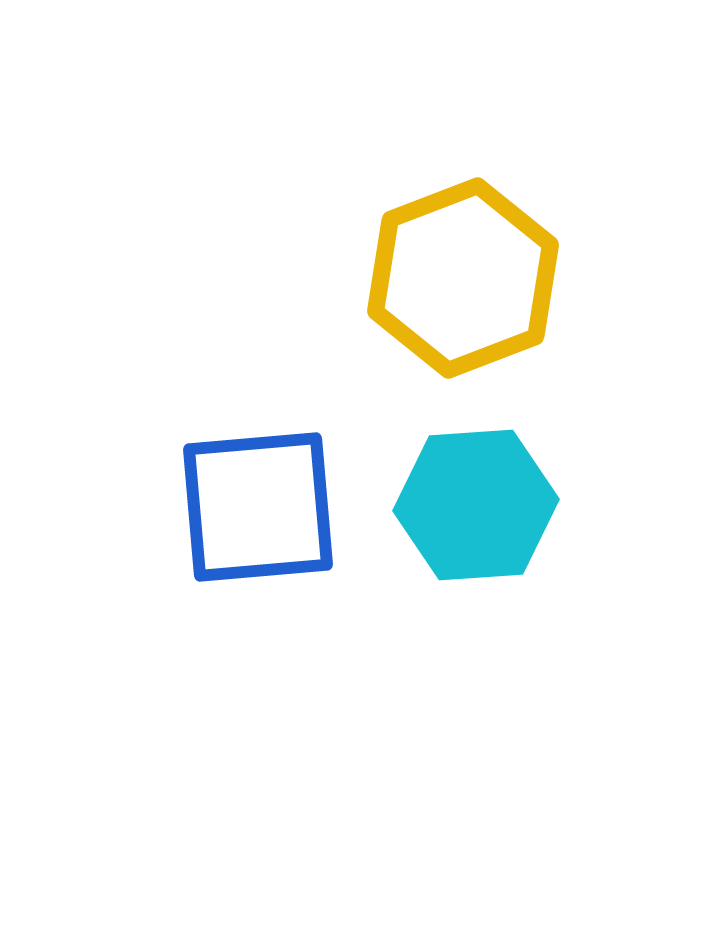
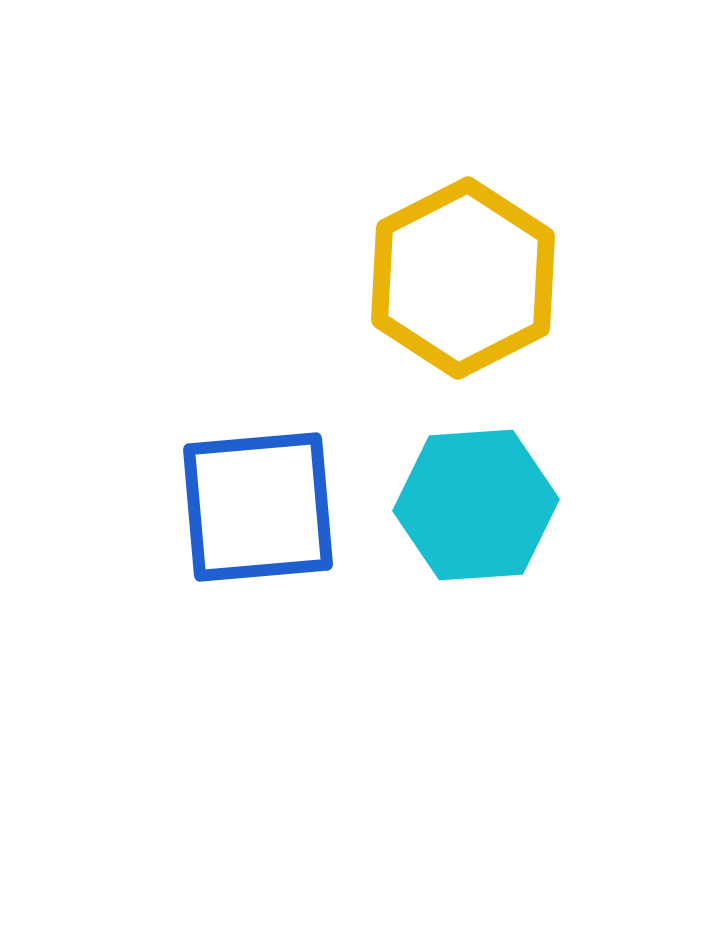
yellow hexagon: rotated 6 degrees counterclockwise
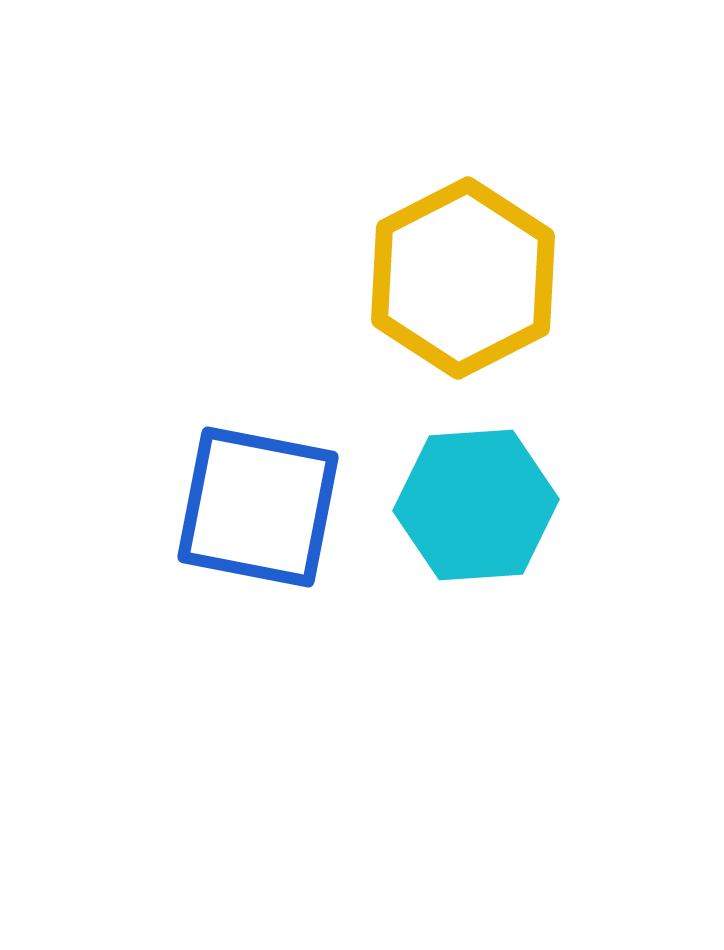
blue square: rotated 16 degrees clockwise
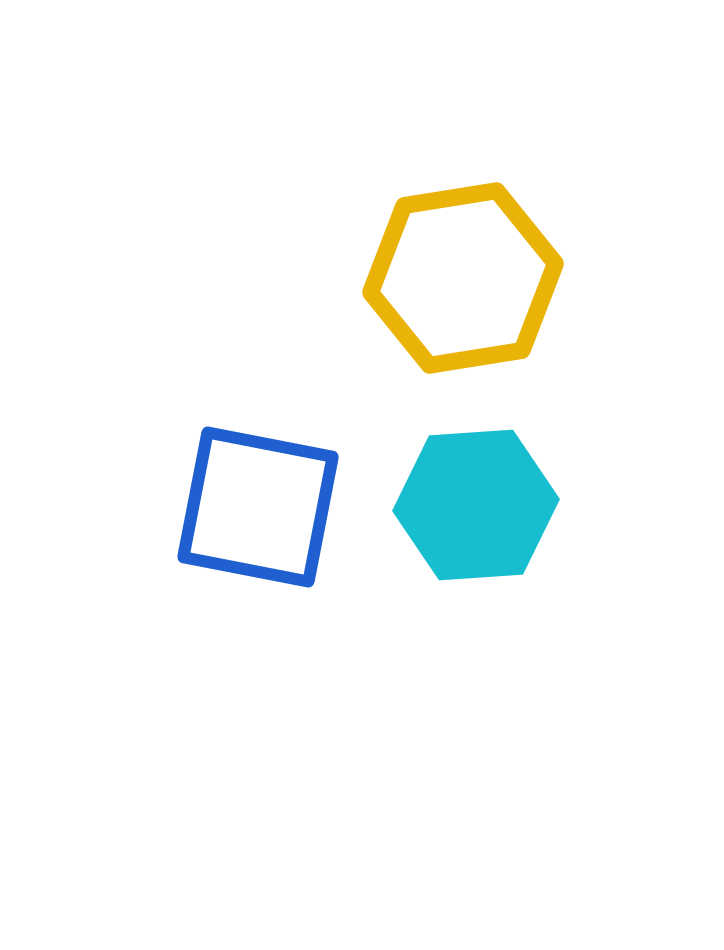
yellow hexagon: rotated 18 degrees clockwise
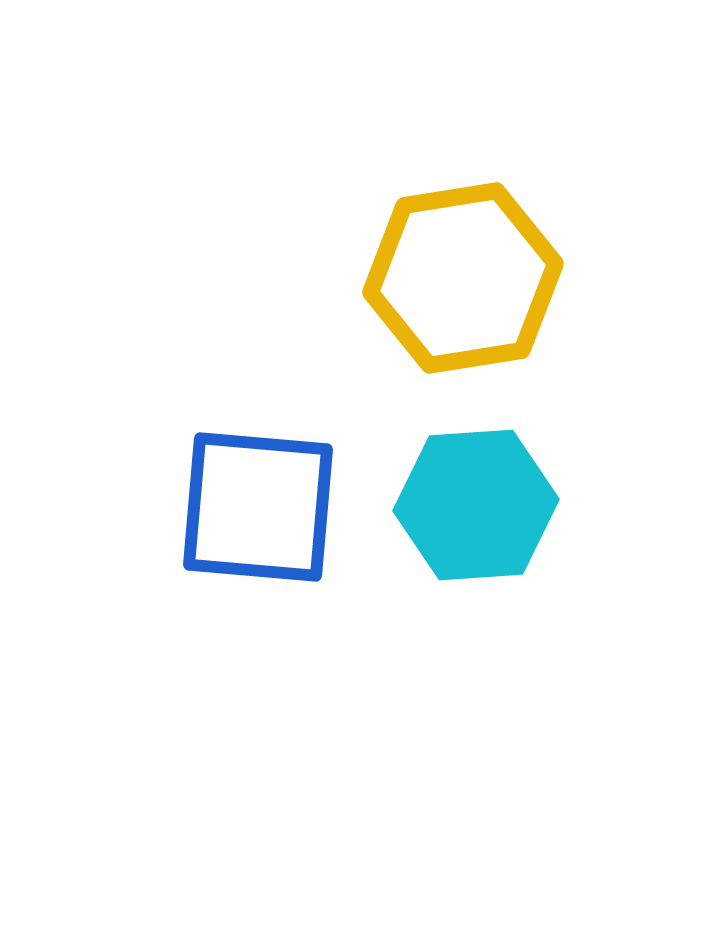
blue square: rotated 6 degrees counterclockwise
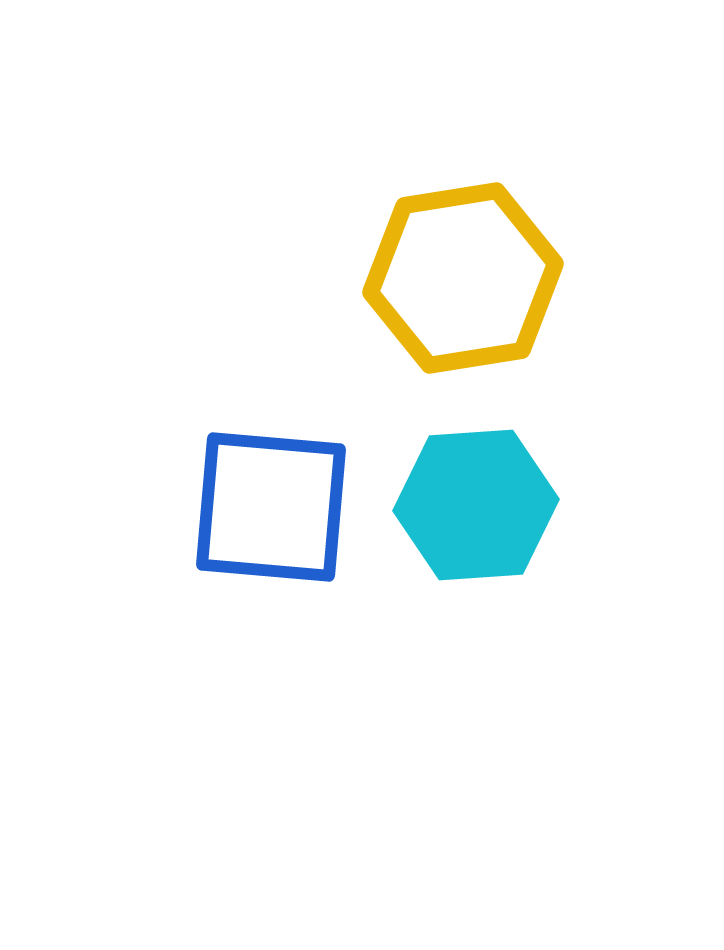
blue square: moved 13 px right
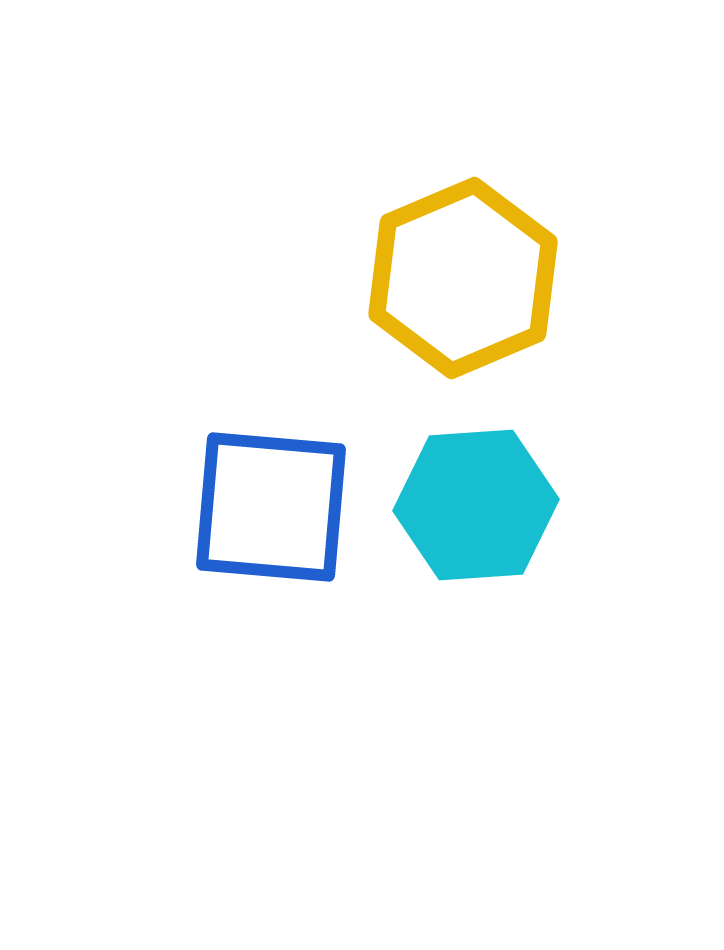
yellow hexagon: rotated 14 degrees counterclockwise
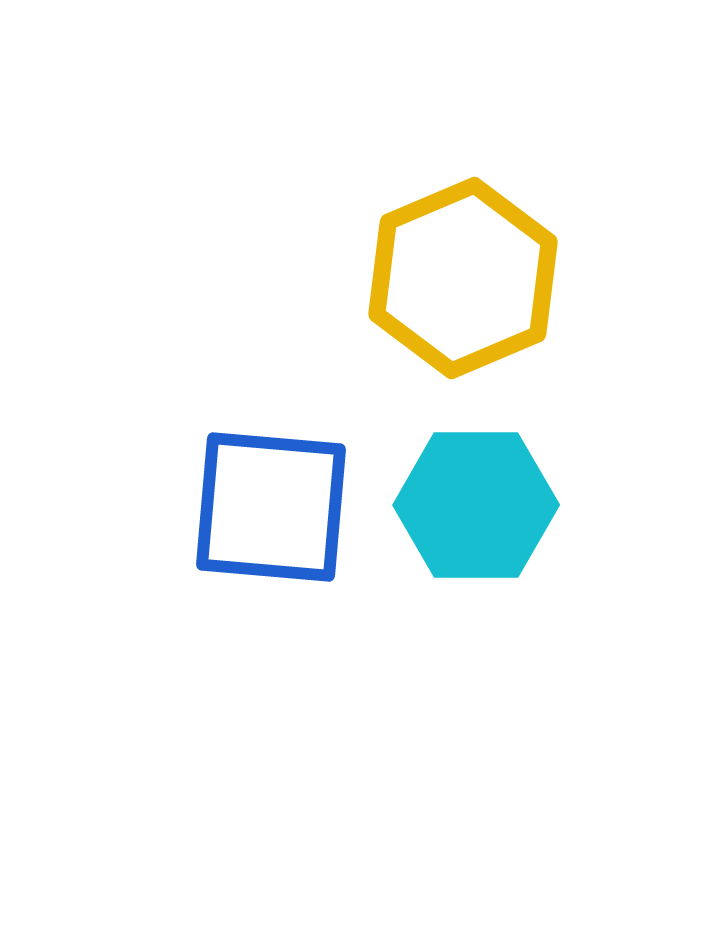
cyan hexagon: rotated 4 degrees clockwise
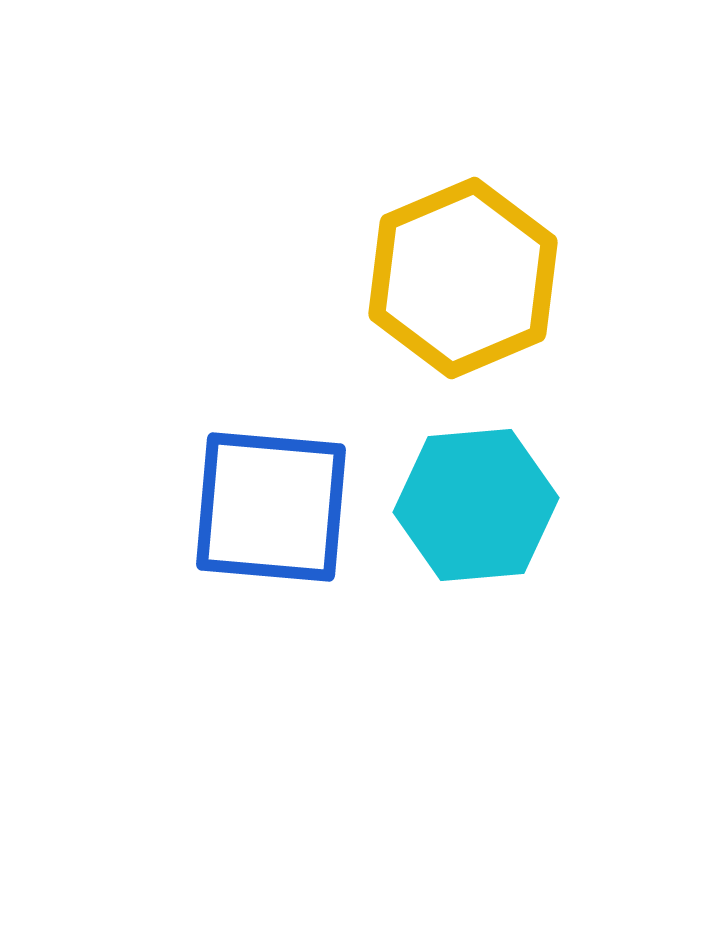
cyan hexagon: rotated 5 degrees counterclockwise
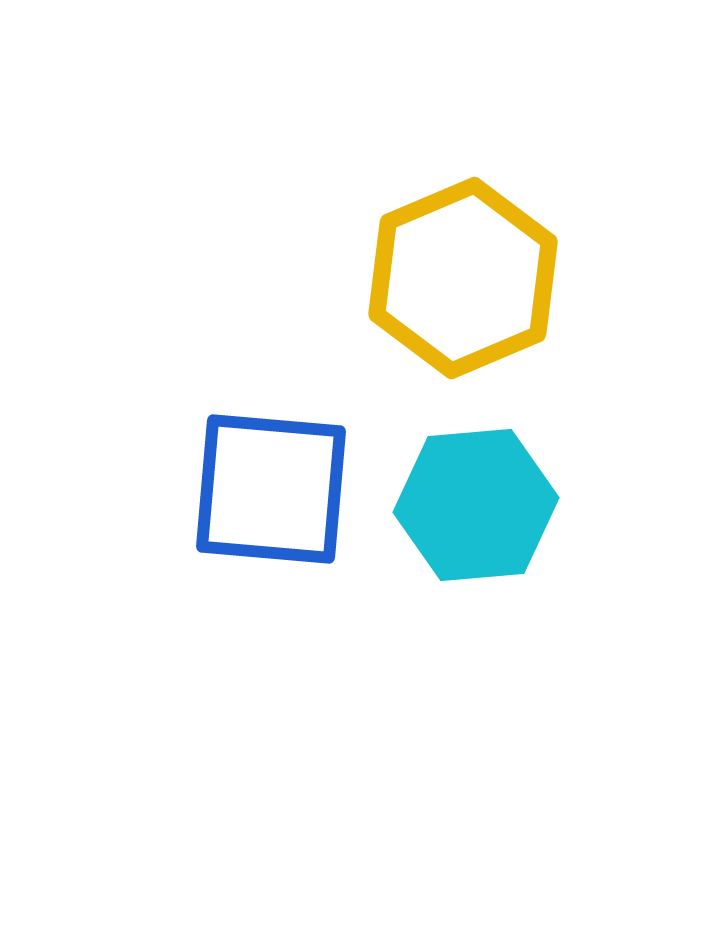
blue square: moved 18 px up
